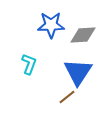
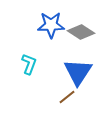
gray diamond: moved 2 px left, 3 px up; rotated 36 degrees clockwise
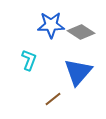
cyan L-shape: moved 4 px up
blue triangle: rotated 8 degrees clockwise
brown line: moved 14 px left, 2 px down
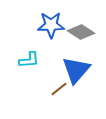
cyan L-shape: rotated 65 degrees clockwise
blue triangle: moved 2 px left, 2 px up
brown line: moved 6 px right, 10 px up
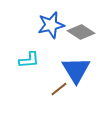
blue star: rotated 12 degrees counterclockwise
blue triangle: rotated 12 degrees counterclockwise
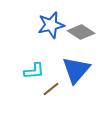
cyan L-shape: moved 5 px right, 11 px down
blue triangle: rotated 12 degrees clockwise
brown line: moved 8 px left
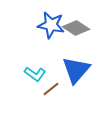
blue star: rotated 24 degrees clockwise
gray diamond: moved 5 px left, 4 px up
cyan L-shape: moved 1 px right, 3 px down; rotated 40 degrees clockwise
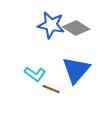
brown line: rotated 60 degrees clockwise
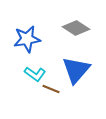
blue star: moved 24 px left, 14 px down; rotated 20 degrees counterclockwise
